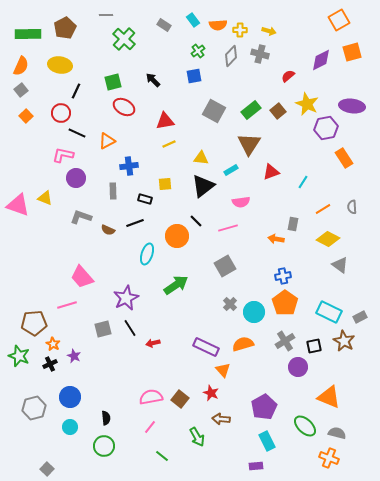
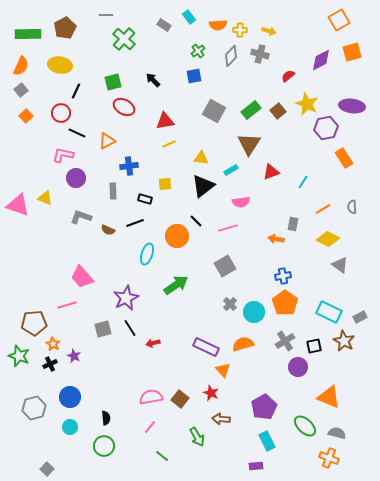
cyan rectangle at (193, 20): moved 4 px left, 3 px up
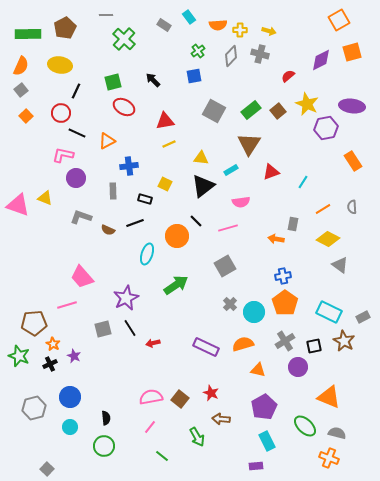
orange rectangle at (344, 158): moved 9 px right, 3 px down
yellow square at (165, 184): rotated 32 degrees clockwise
gray rectangle at (360, 317): moved 3 px right
orange triangle at (223, 370): moved 35 px right; rotated 35 degrees counterclockwise
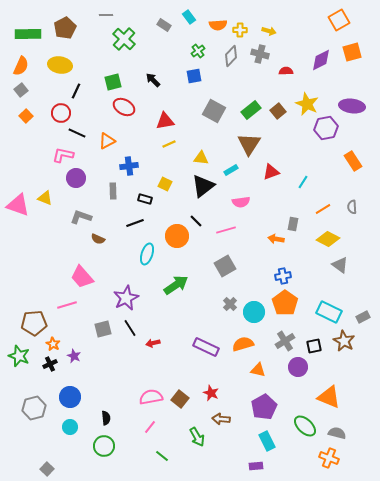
red semicircle at (288, 76): moved 2 px left, 5 px up; rotated 40 degrees clockwise
pink line at (228, 228): moved 2 px left, 2 px down
brown semicircle at (108, 230): moved 10 px left, 9 px down
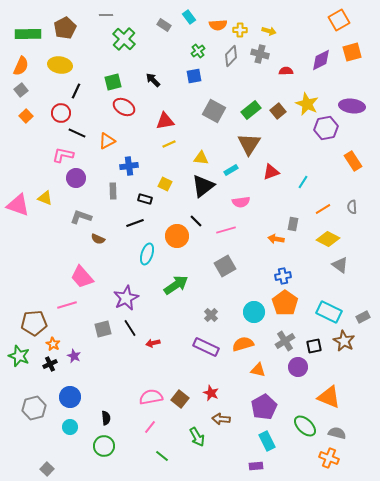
gray cross at (230, 304): moved 19 px left, 11 px down
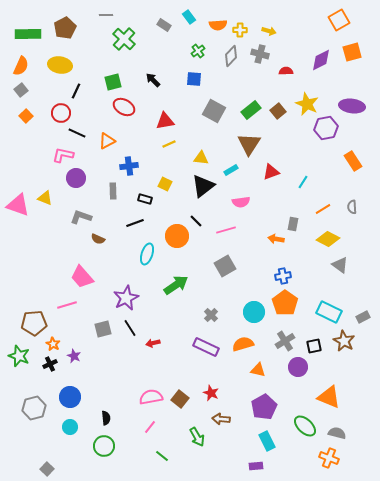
blue square at (194, 76): moved 3 px down; rotated 14 degrees clockwise
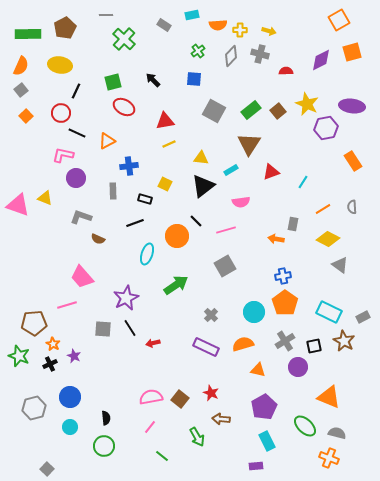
cyan rectangle at (189, 17): moved 3 px right, 2 px up; rotated 64 degrees counterclockwise
gray square at (103, 329): rotated 18 degrees clockwise
